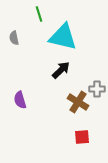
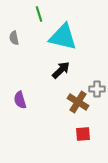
red square: moved 1 px right, 3 px up
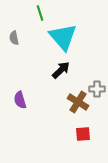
green line: moved 1 px right, 1 px up
cyan triangle: rotated 36 degrees clockwise
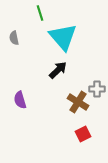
black arrow: moved 3 px left
red square: rotated 21 degrees counterclockwise
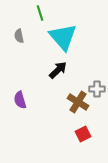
gray semicircle: moved 5 px right, 2 px up
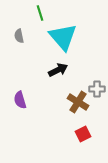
black arrow: rotated 18 degrees clockwise
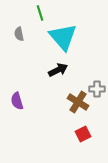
gray semicircle: moved 2 px up
purple semicircle: moved 3 px left, 1 px down
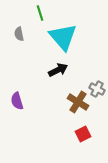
gray cross: rotated 28 degrees clockwise
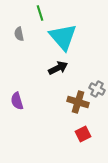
black arrow: moved 2 px up
brown cross: rotated 15 degrees counterclockwise
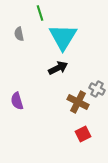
cyan triangle: rotated 12 degrees clockwise
brown cross: rotated 10 degrees clockwise
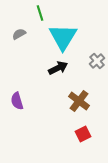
gray semicircle: rotated 72 degrees clockwise
gray cross: moved 28 px up; rotated 21 degrees clockwise
brown cross: moved 1 px right, 1 px up; rotated 10 degrees clockwise
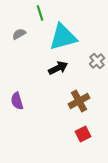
cyan triangle: rotated 44 degrees clockwise
brown cross: rotated 25 degrees clockwise
